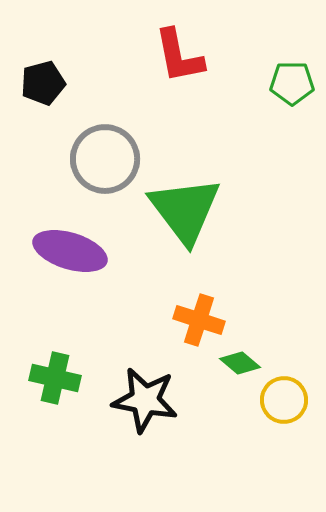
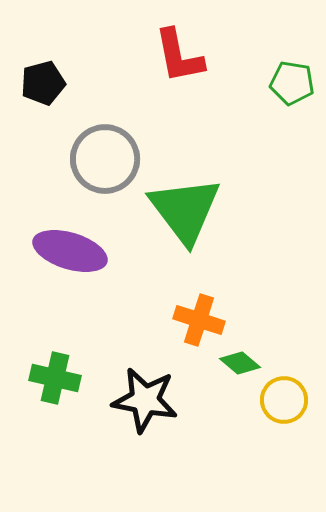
green pentagon: rotated 9 degrees clockwise
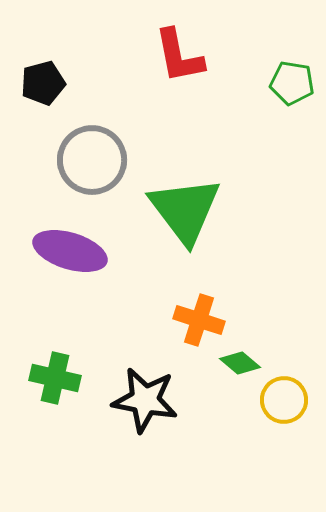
gray circle: moved 13 px left, 1 px down
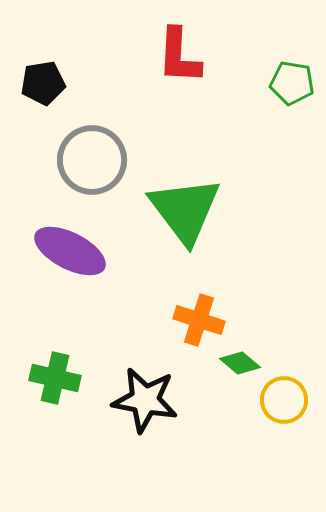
red L-shape: rotated 14 degrees clockwise
black pentagon: rotated 6 degrees clockwise
purple ellipse: rotated 10 degrees clockwise
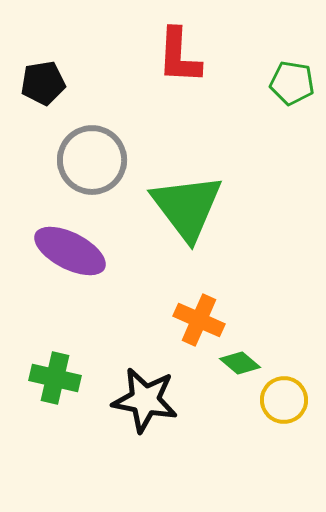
green triangle: moved 2 px right, 3 px up
orange cross: rotated 6 degrees clockwise
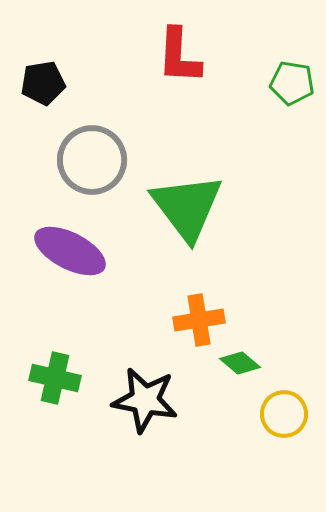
orange cross: rotated 33 degrees counterclockwise
yellow circle: moved 14 px down
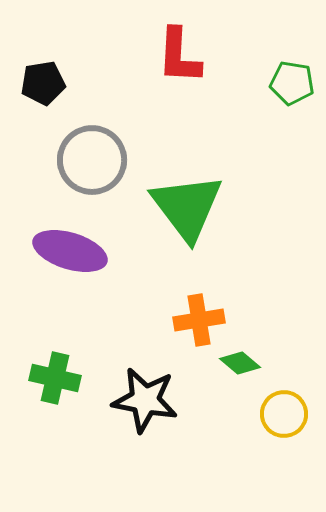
purple ellipse: rotated 10 degrees counterclockwise
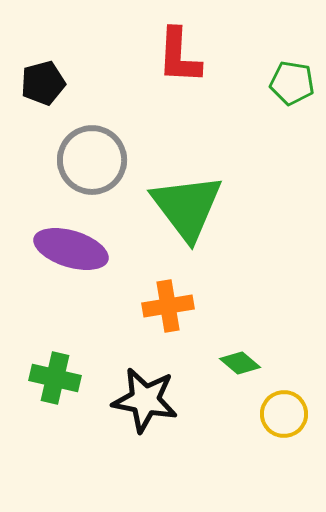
black pentagon: rotated 6 degrees counterclockwise
purple ellipse: moved 1 px right, 2 px up
orange cross: moved 31 px left, 14 px up
